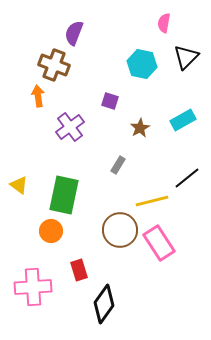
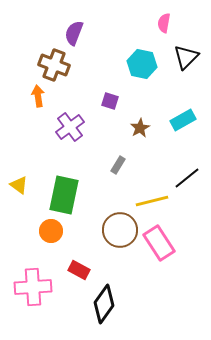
red rectangle: rotated 45 degrees counterclockwise
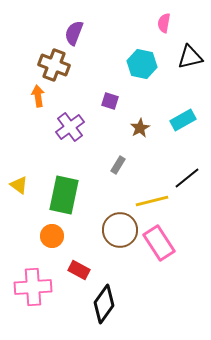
black triangle: moved 4 px right; rotated 32 degrees clockwise
orange circle: moved 1 px right, 5 px down
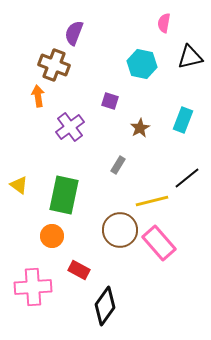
cyan rectangle: rotated 40 degrees counterclockwise
pink rectangle: rotated 8 degrees counterclockwise
black diamond: moved 1 px right, 2 px down
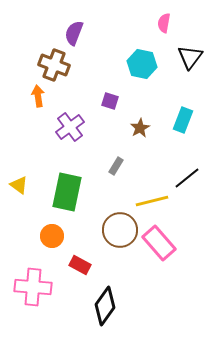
black triangle: rotated 40 degrees counterclockwise
gray rectangle: moved 2 px left, 1 px down
green rectangle: moved 3 px right, 3 px up
red rectangle: moved 1 px right, 5 px up
pink cross: rotated 9 degrees clockwise
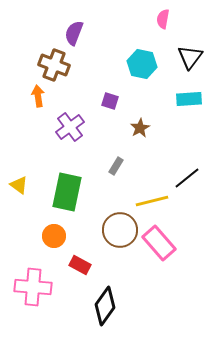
pink semicircle: moved 1 px left, 4 px up
cyan rectangle: moved 6 px right, 21 px up; rotated 65 degrees clockwise
orange circle: moved 2 px right
